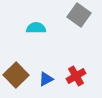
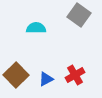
red cross: moved 1 px left, 1 px up
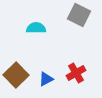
gray square: rotated 10 degrees counterclockwise
red cross: moved 1 px right, 2 px up
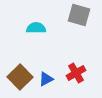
gray square: rotated 10 degrees counterclockwise
brown square: moved 4 px right, 2 px down
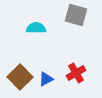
gray square: moved 3 px left
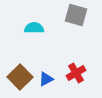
cyan semicircle: moved 2 px left
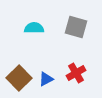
gray square: moved 12 px down
brown square: moved 1 px left, 1 px down
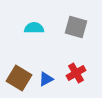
brown square: rotated 15 degrees counterclockwise
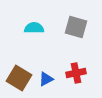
red cross: rotated 18 degrees clockwise
